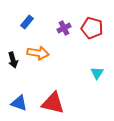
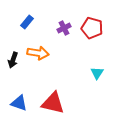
black arrow: rotated 35 degrees clockwise
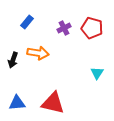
blue triangle: moved 2 px left; rotated 24 degrees counterclockwise
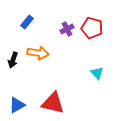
purple cross: moved 3 px right, 1 px down
cyan triangle: rotated 16 degrees counterclockwise
blue triangle: moved 2 px down; rotated 24 degrees counterclockwise
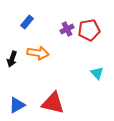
red pentagon: moved 3 px left, 2 px down; rotated 25 degrees counterclockwise
black arrow: moved 1 px left, 1 px up
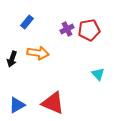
cyan triangle: moved 1 px right, 1 px down
red triangle: rotated 10 degrees clockwise
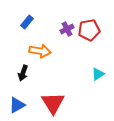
orange arrow: moved 2 px right, 2 px up
black arrow: moved 11 px right, 14 px down
cyan triangle: rotated 40 degrees clockwise
red triangle: rotated 35 degrees clockwise
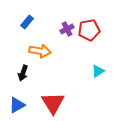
cyan triangle: moved 3 px up
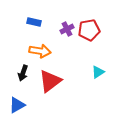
blue rectangle: moved 7 px right; rotated 64 degrees clockwise
cyan triangle: moved 1 px down
red triangle: moved 3 px left, 22 px up; rotated 25 degrees clockwise
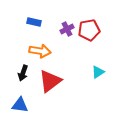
blue triangle: moved 3 px right; rotated 36 degrees clockwise
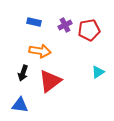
purple cross: moved 2 px left, 4 px up
